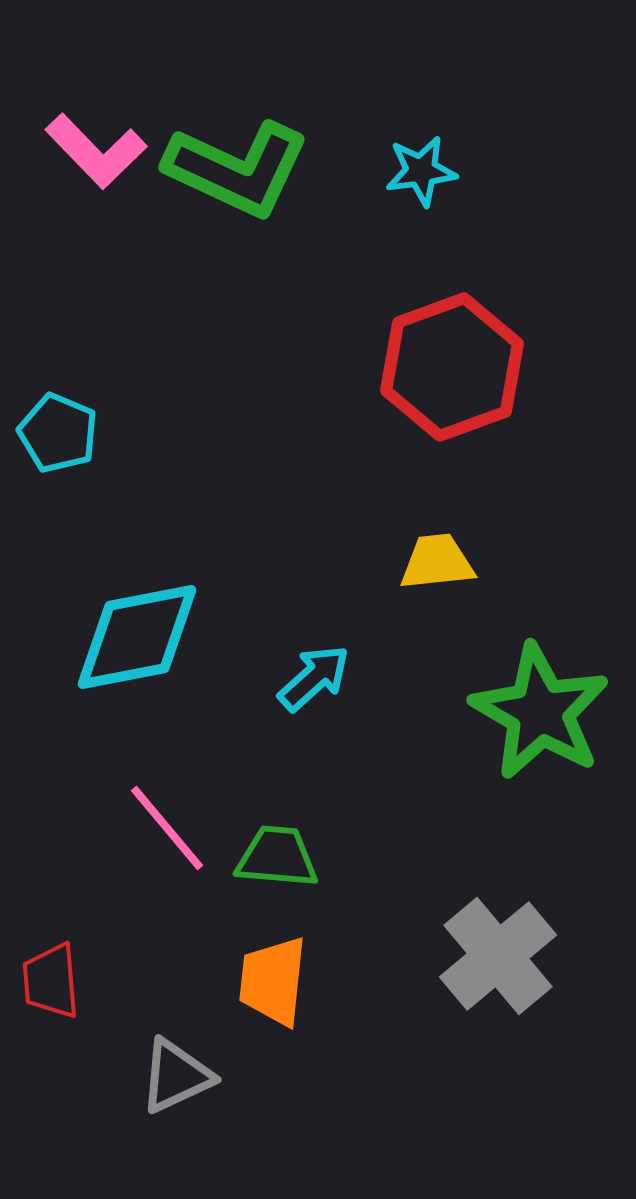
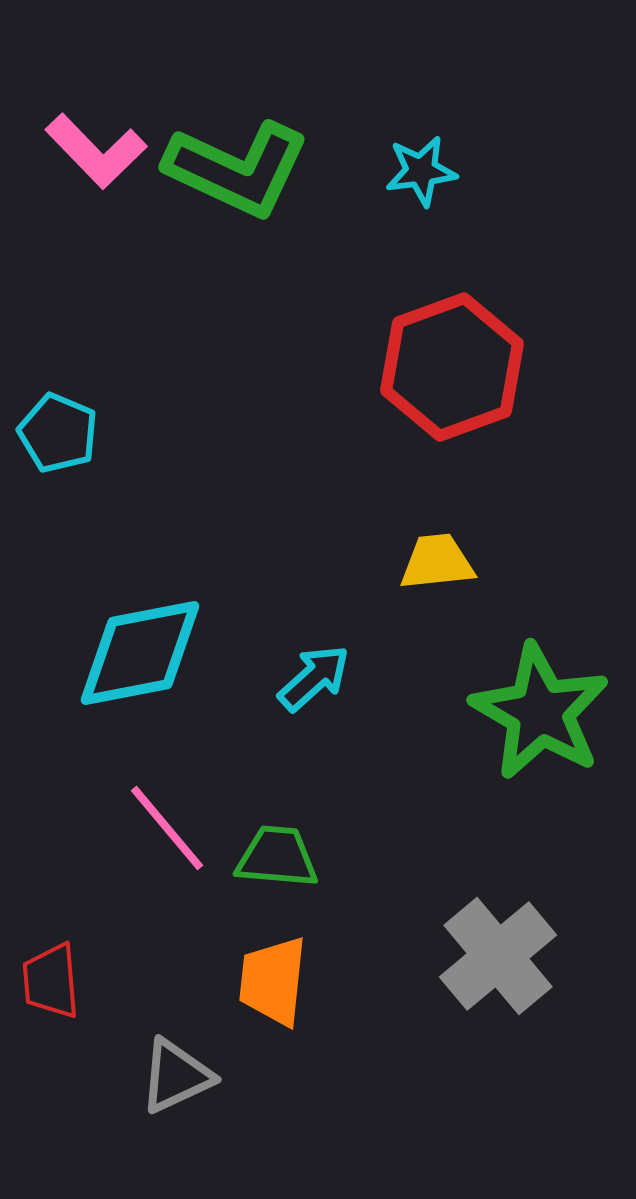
cyan diamond: moved 3 px right, 16 px down
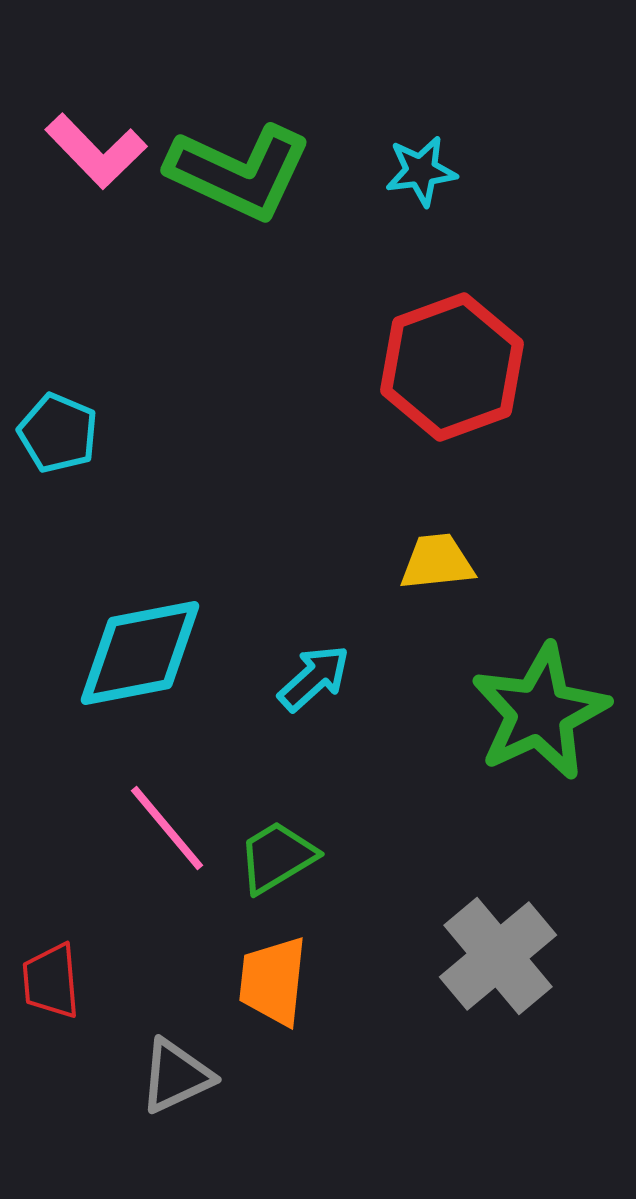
green L-shape: moved 2 px right, 3 px down
green star: rotated 17 degrees clockwise
green trapezoid: rotated 36 degrees counterclockwise
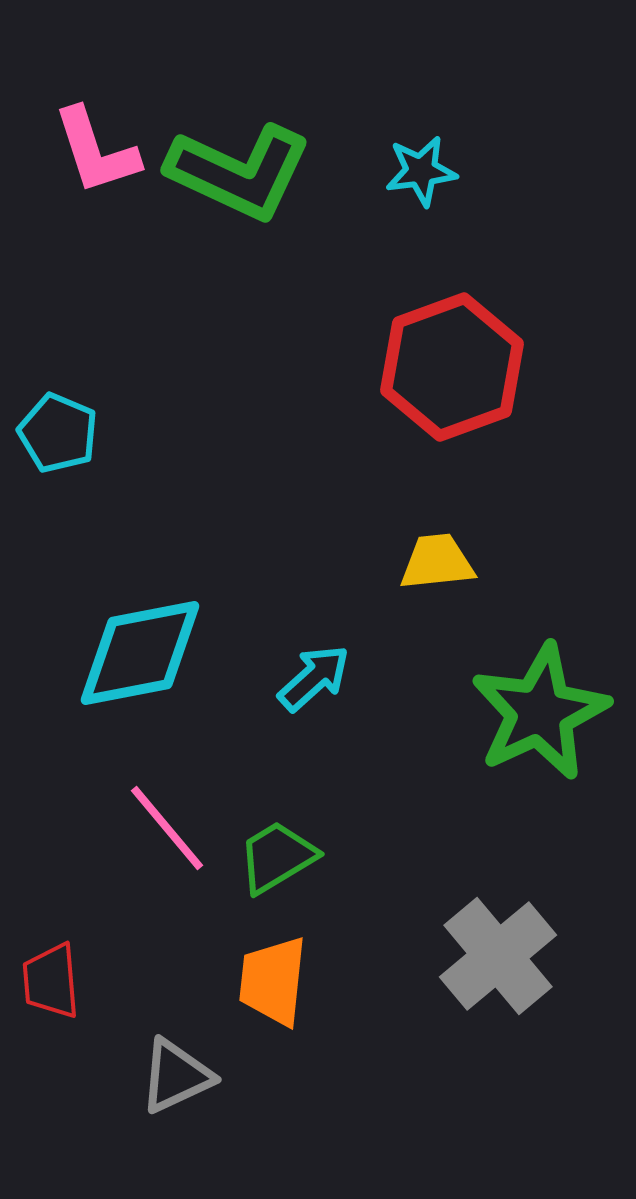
pink L-shape: rotated 26 degrees clockwise
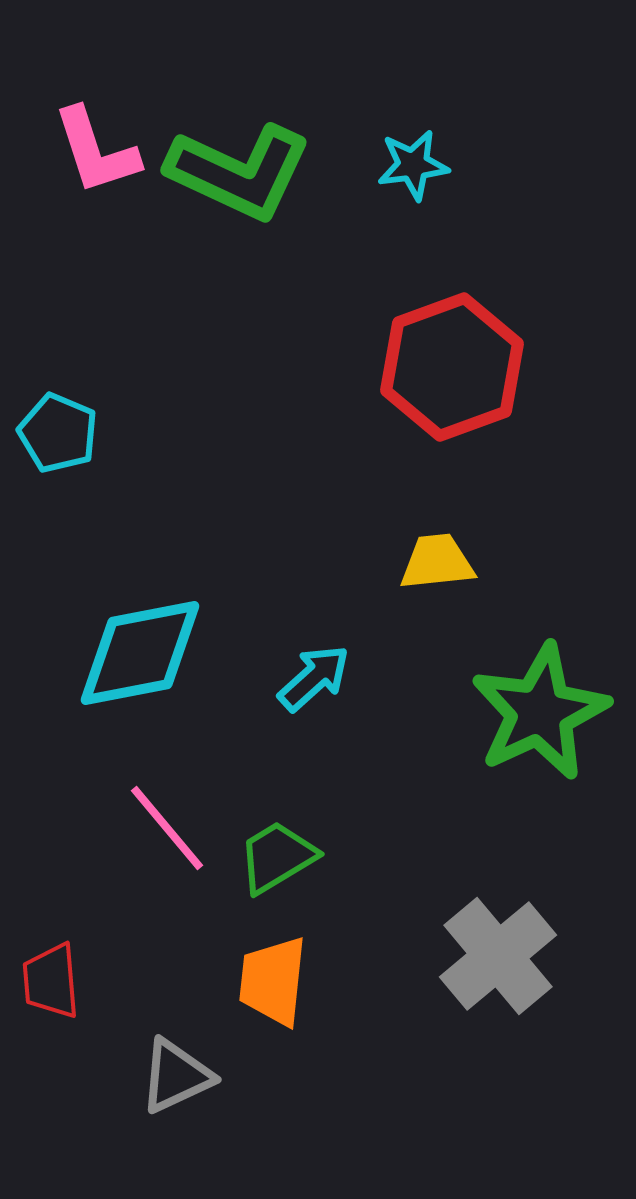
cyan star: moved 8 px left, 6 px up
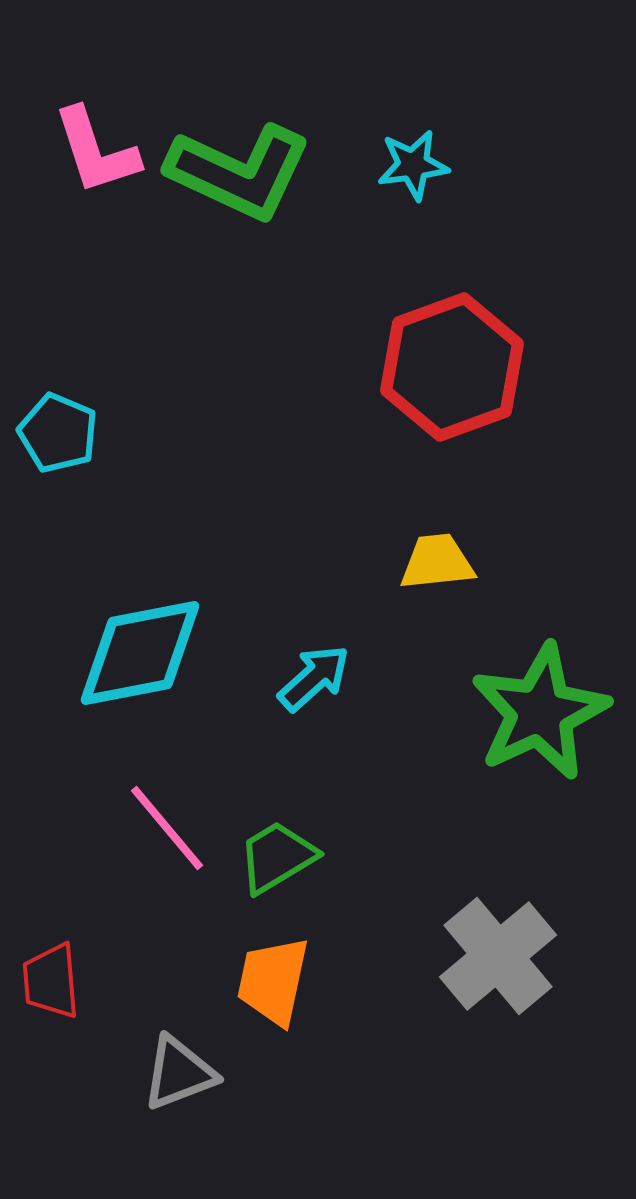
orange trapezoid: rotated 6 degrees clockwise
gray triangle: moved 3 px right, 3 px up; rotated 4 degrees clockwise
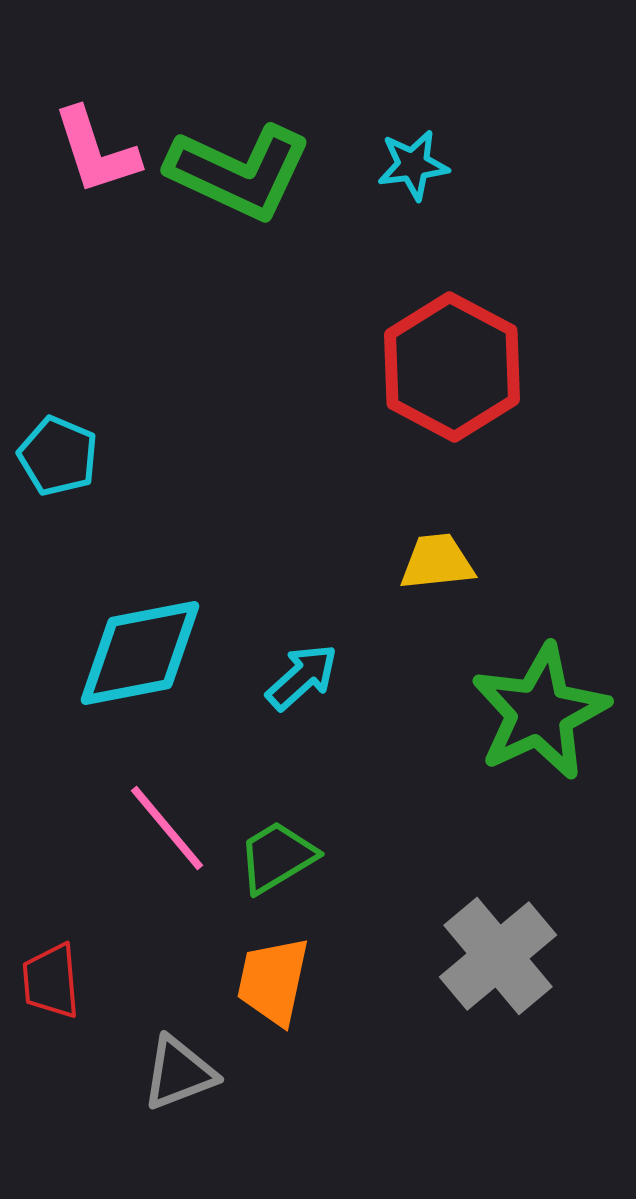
red hexagon: rotated 12 degrees counterclockwise
cyan pentagon: moved 23 px down
cyan arrow: moved 12 px left, 1 px up
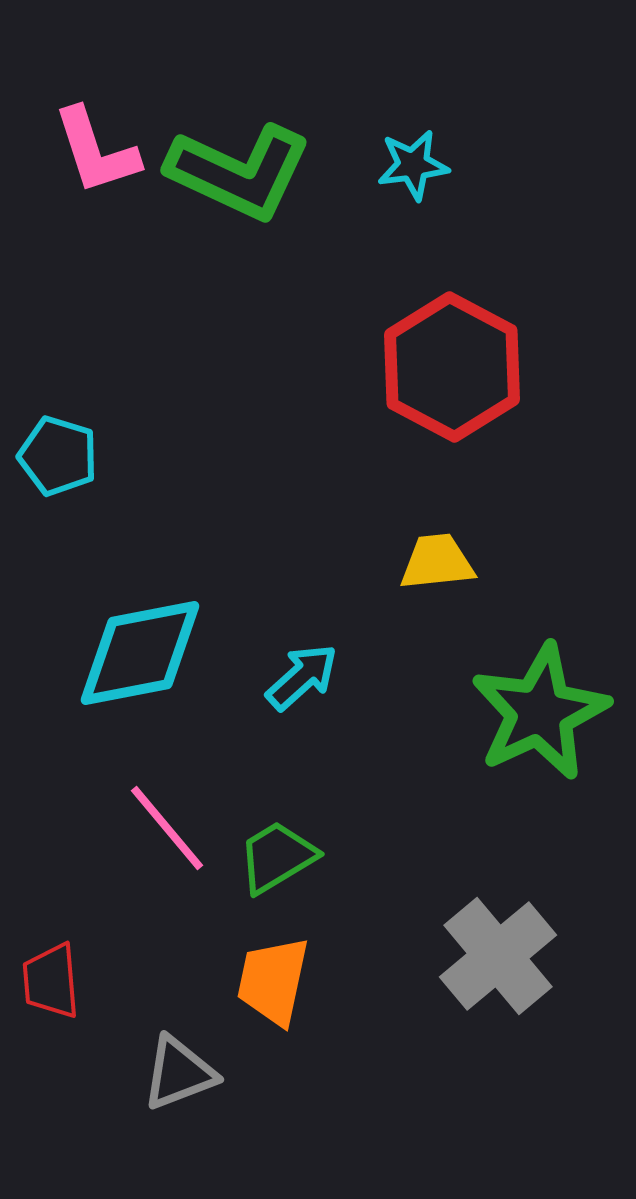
cyan pentagon: rotated 6 degrees counterclockwise
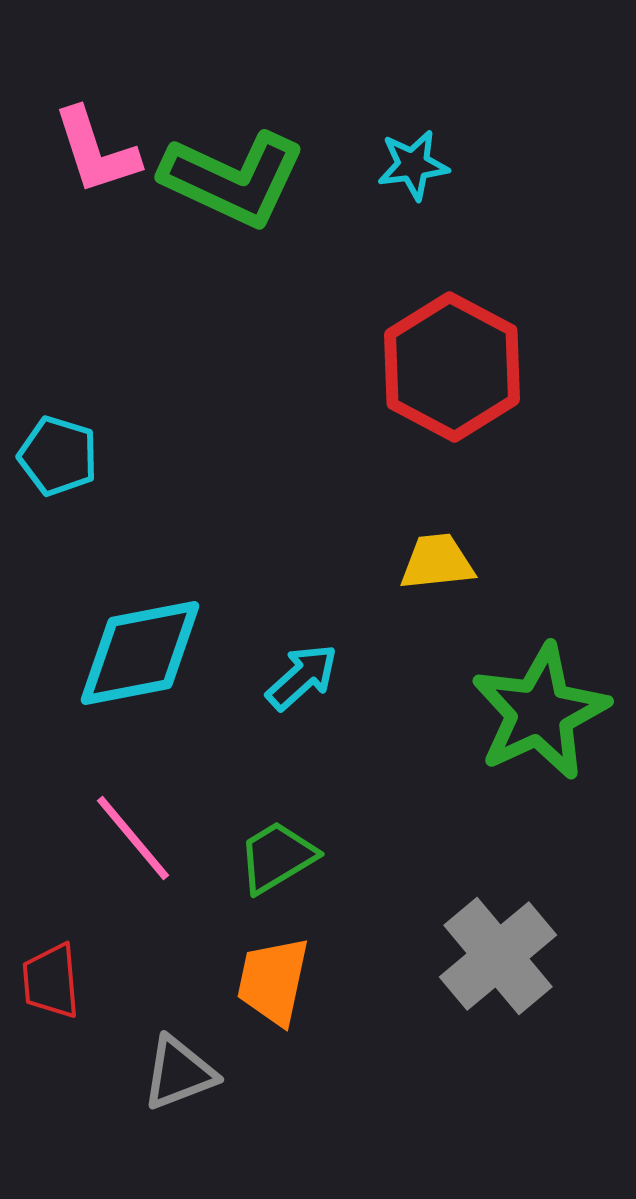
green L-shape: moved 6 px left, 7 px down
pink line: moved 34 px left, 10 px down
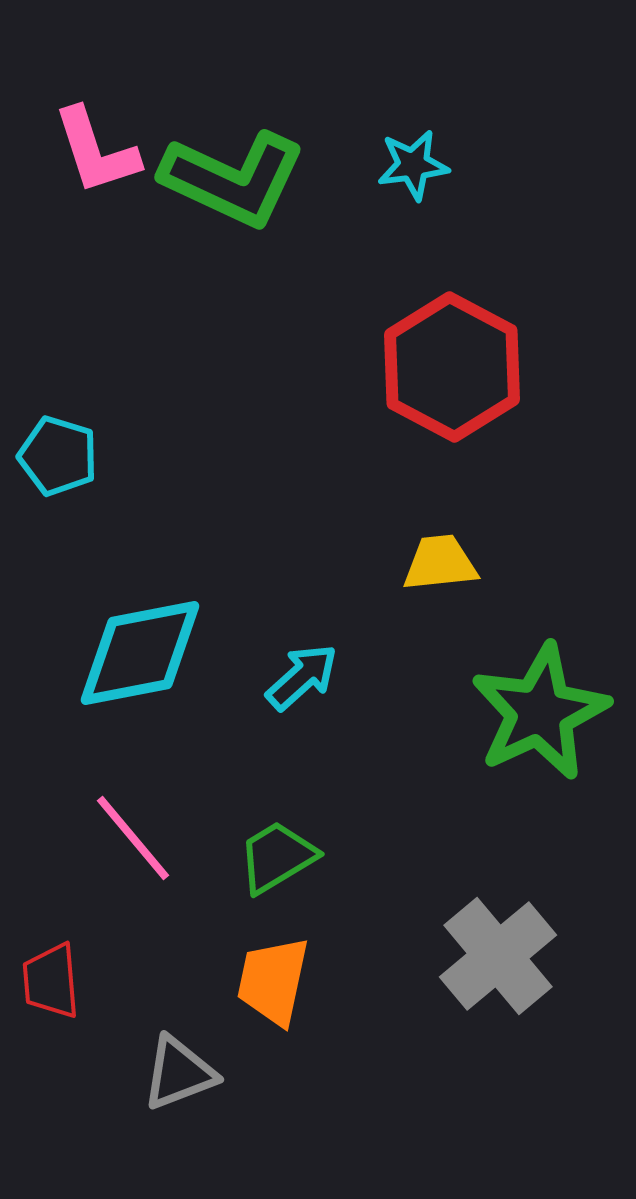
yellow trapezoid: moved 3 px right, 1 px down
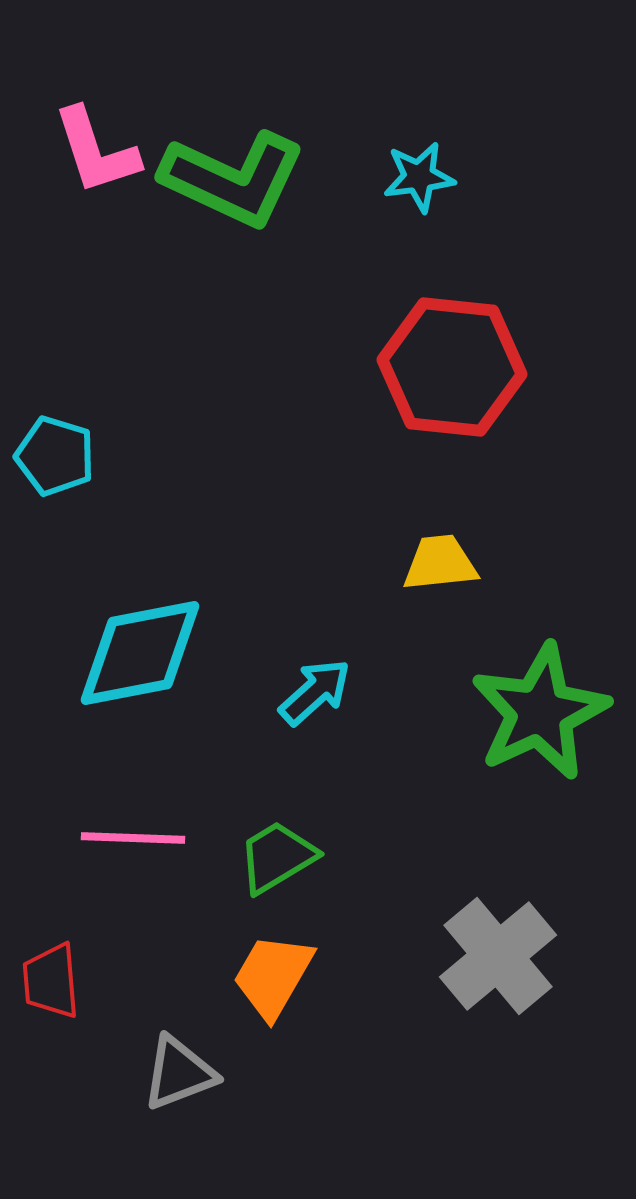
cyan star: moved 6 px right, 12 px down
red hexagon: rotated 22 degrees counterclockwise
cyan pentagon: moved 3 px left
cyan arrow: moved 13 px right, 15 px down
pink line: rotated 48 degrees counterclockwise
orange trapezoid: moved 5 px up; rotated 18 degrees clockwise
